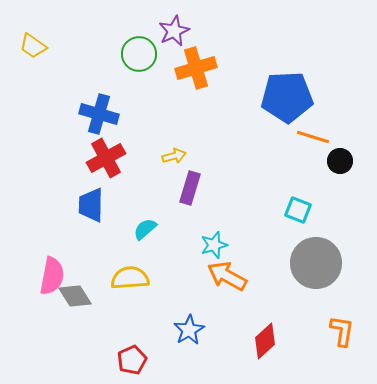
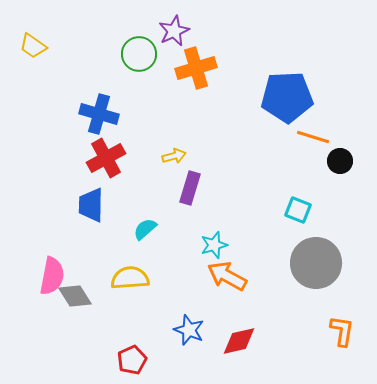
blue star: rotated 20 degrees counterclockwise
red diamond: moved 26 px left; rotated 30 degrees clockwise
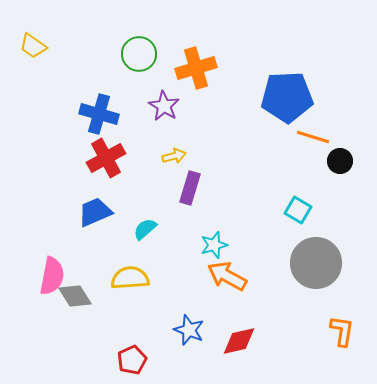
purple star: moved 10 px left, 75 px down; rotated 16 degrees counterclockwise
blue trapezoid: moved 4 px right, 7 px down; rotated 66 degrees clockwise
cyan square: rotated 8 degrees clockwise
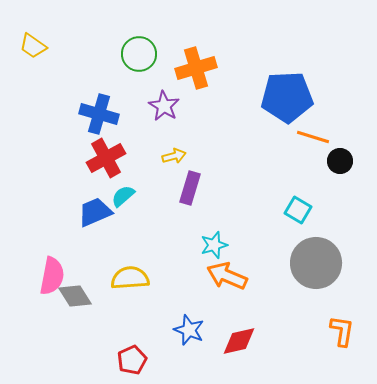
cyan semicircle: moved 22 px left, 33 px up
orange arrow: rotated 6 degrees counterclockwise
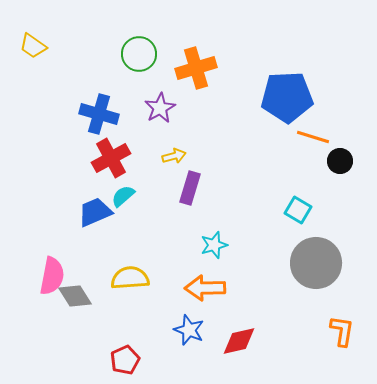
purple star: moved 4 px left, 2 px down; rotated 12 degrees clockwise
red cross: moved 5 px right
orange arrow: moved 22 px left, 12 px down; rotated 24 degrees counterclockwise
red pentagon: moved 7 px left
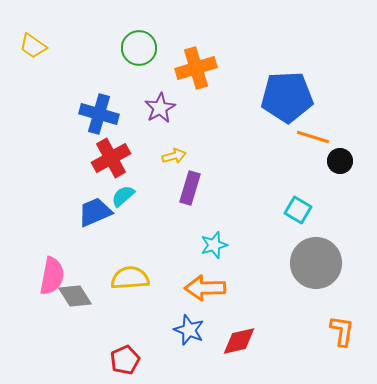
green circle: moved 6 px up
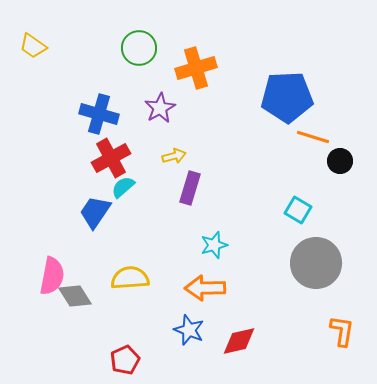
cyan semicircle: moved 9 px up
blue trapezoid: rotated 33 degrees counterclockwise
